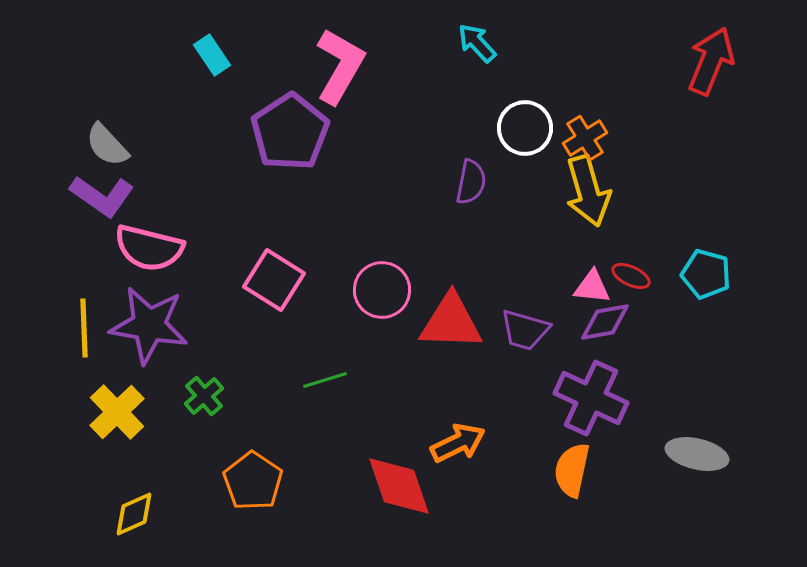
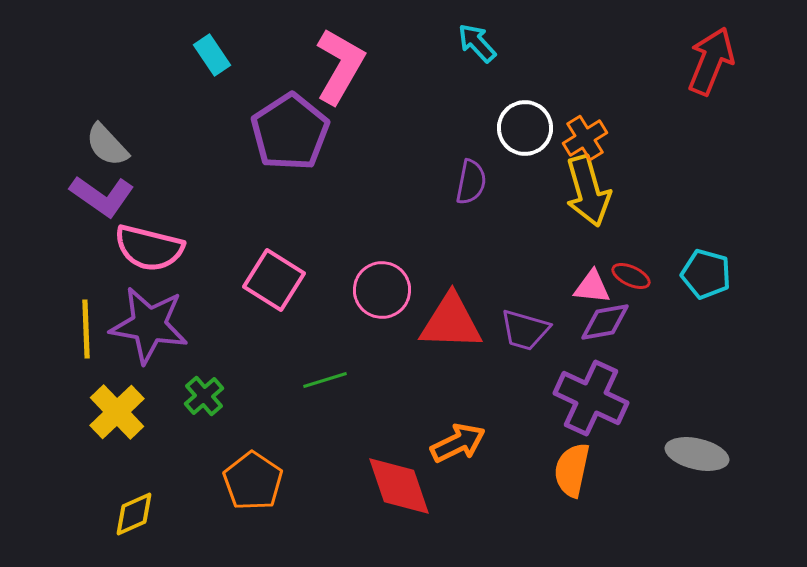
yellow line: moved 2 px right, 1 px down
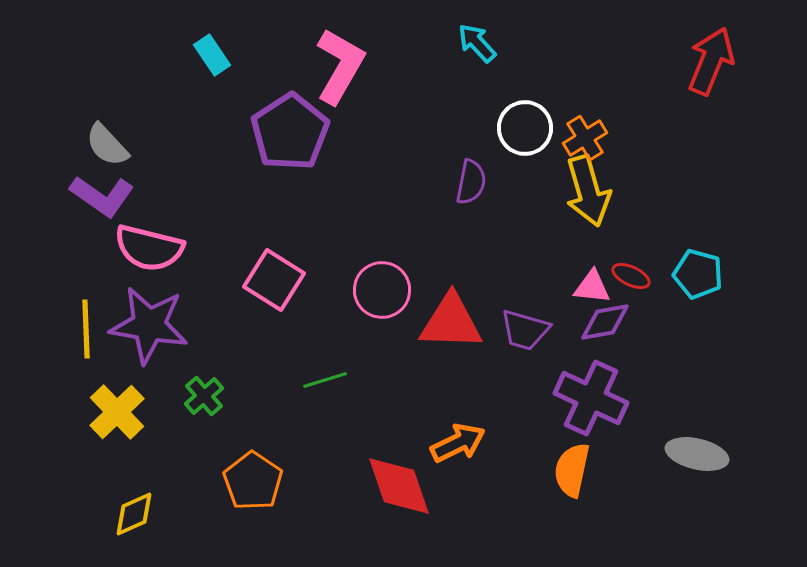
cyan pentagon: moved 8 px left
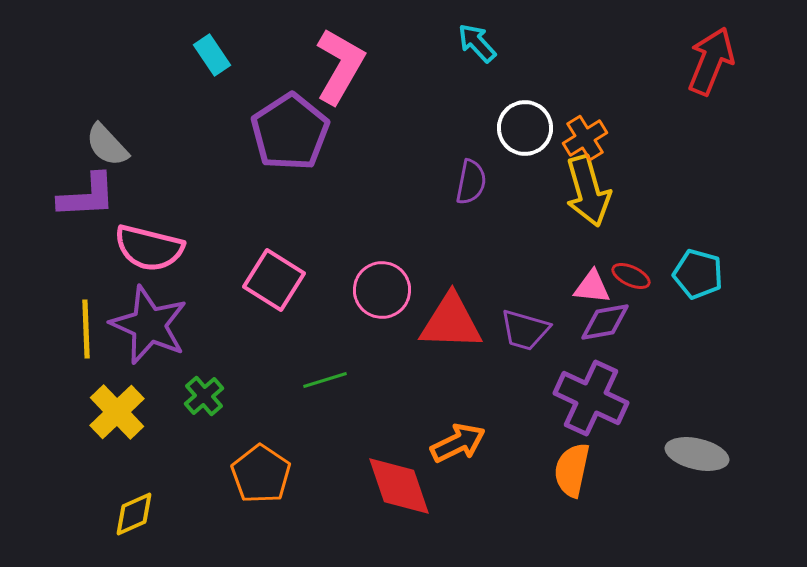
purple L-shape: moved 15 px left; rotated 38 degrees counterclockwise
purple star: rotated 14 degrees clockwise
orange pentagon: moved 8 px right, 7 px up
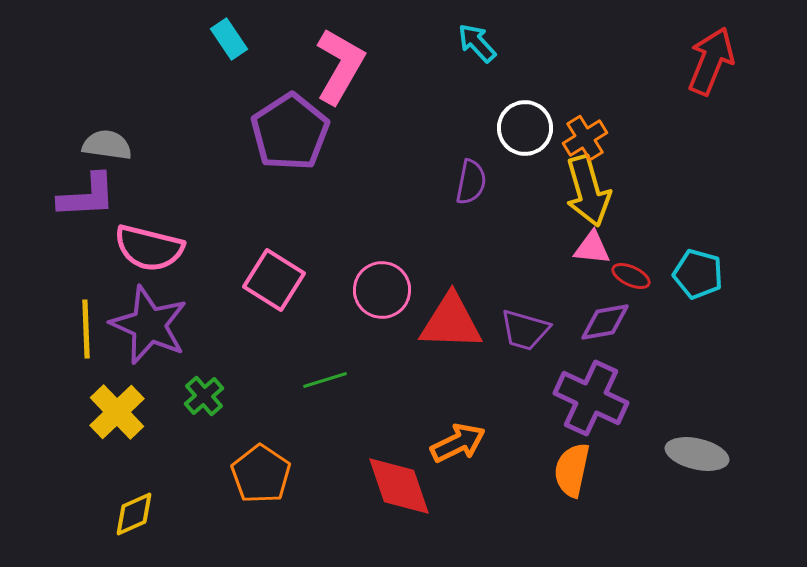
cyan rectangle: moved 17 px right, 16 px up
gray semicircle: rotated 141 degrees clockwise
pink triangle: moved 39 px up
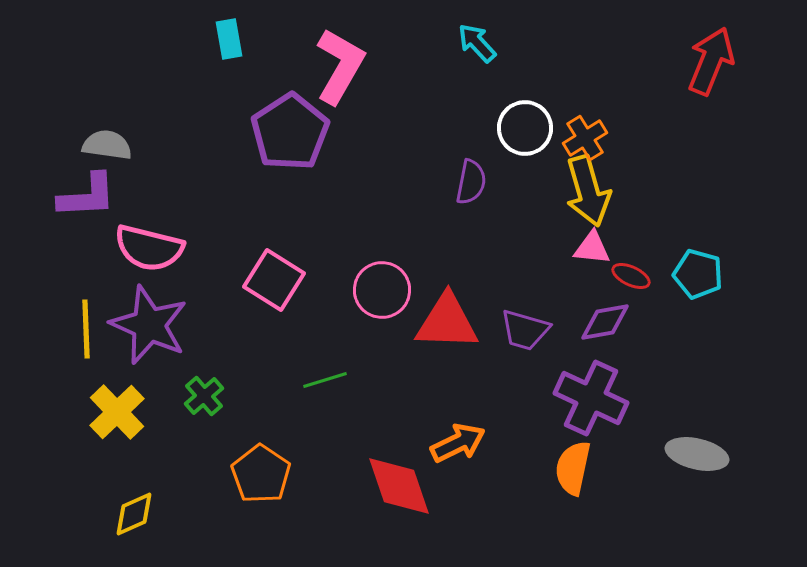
cyan rectangle: rotated 24 degrees clockwise
red triangle: moved 4 px left
orange semicircle: moved 1 px right, 2 px up
